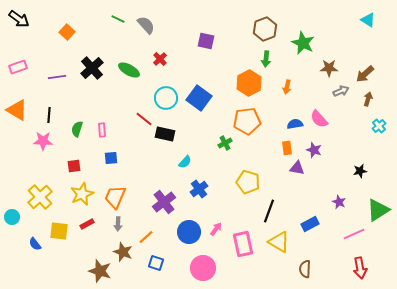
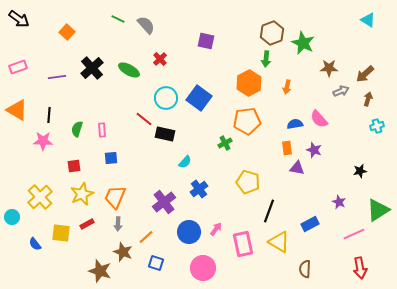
brown hexagon at (265, 29): moved 7 px right, 4 px down
cyan cross at (379, 126): moved 2 px left; rotated 24 degrees clockwise
yellow square at (59, 231): moved 2 px right, 2 px down
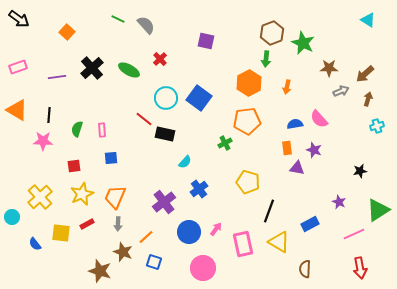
blue square at (156, 263): moved 2 px left, 1 px up
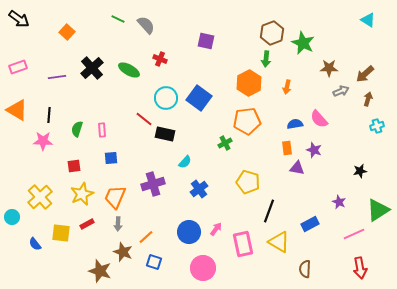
red cross at (160, 59): rotated 24 degrees counterclockwise
purple cross at (164, 202): moved 11 px left, 18 px up; rotated 20 degrees clockwise
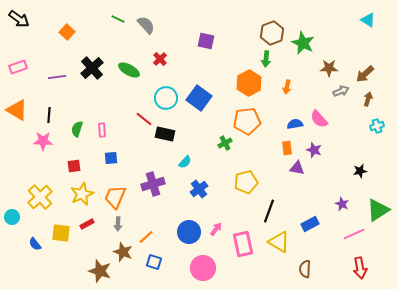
red cross at (160, 59): rotated 24 degrees clockwise
yellow pentagon at (248, 182): moved 2 px left; rotated 30 degrees counterclockwise
purple star at (339, 202): moved 3 px right, 2 px down
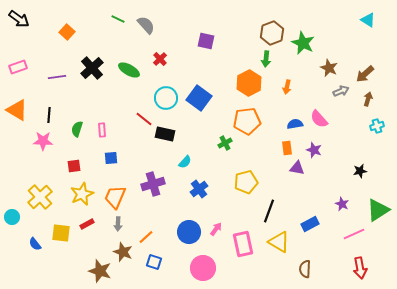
brown star at (329, 68): rotated 24 degrees clockwise
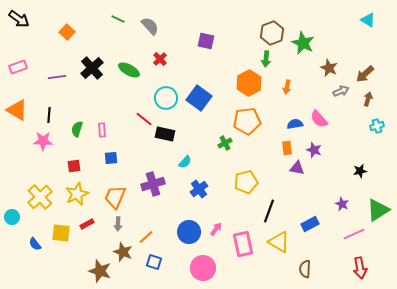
gray semicircle at (146, 25): moved 4 px right, 1 px down
yellow star at (82, 194): moved 5 px left
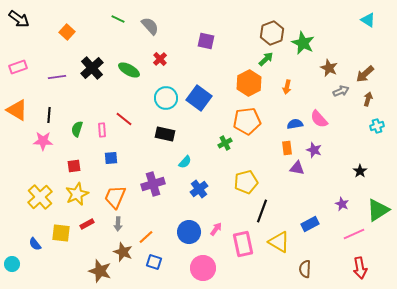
green arrow at (266, 59): rotated 140 degrees counterclockwise
red line at (144, 119): moved 20 px left
black star at (360, 171): rotated 24 degrees counterclockwise
black line at (269, 211): moved 7 px left
cyan circle at (12, 217): moved 47 px down
